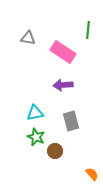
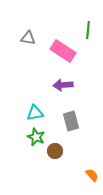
pink rectangle: moved 1 px up
orange semicircle: moved 1 px down
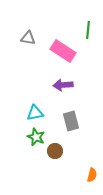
orange semicircle: rotated 56 degrees clockwise
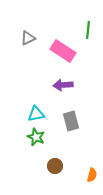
gray triangle: rotated 35 degrees counterclockwise
cyan triangle: moved 1 px right, 1 px down
brown circle: moved 15 px down
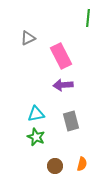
green line: moved 12 px up
pink rectangle: moved 2 px left, 5 px down; rotated 30 degrees clockwise
orange semicircle: moved 10 px left, 11 px up
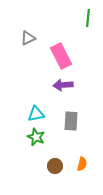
gray rectangle: rotated 18 degrees clockwise
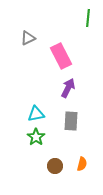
purple arrow: moved 5 px right, 3 px down; rotated 120 degrees clockwise
green star: rotated 12 degrees clockwise
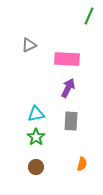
green line: moved 1 px right, 2 px up; rotated 18 degrees clockwise
gray triangle: moved 1 px right, 7 px down
pink rectangle: moved 6 px right, 3 px down; rotated 60 degrees counterclockwise
brown circle: moved 19 px left, 1 px down
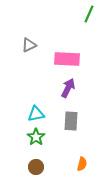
green line: moved 2 px up
